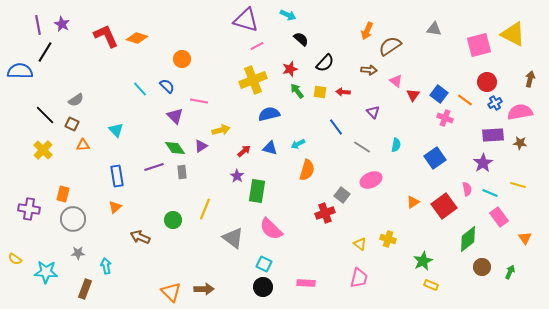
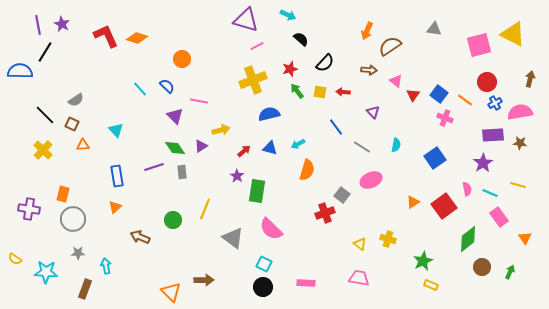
pink trapezoid at (359, 278): rotated 95 degrees counterclockwise
brown arrow at (204, 289): moved 9 px up
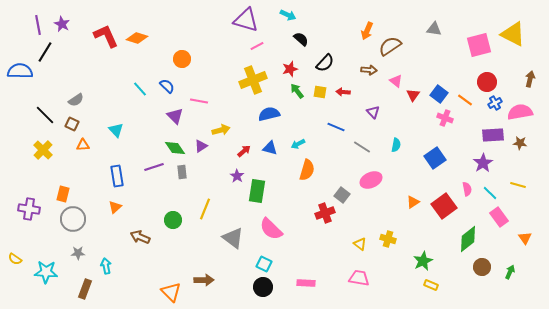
blue line at (336, 127): rotated 30 degrees counterclockwise
cyan line at (490, 193): rotated 21 degrees clockwise
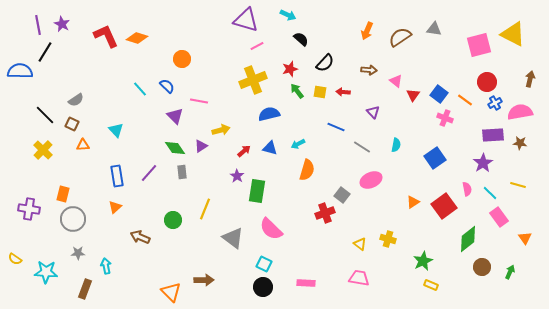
brown semicircle at (390, 46): moved 10 px right, 9 px up
purple line at (154, 167): moved 5 px left, 6 px down; rotated 30 degrees counterclockwise
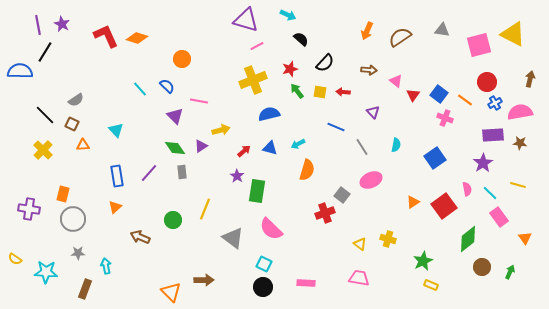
gray triangle at (434, 29): moved 8 px right, 1 px down
gray line at (362, 147): rotated 24 degrees clockwise
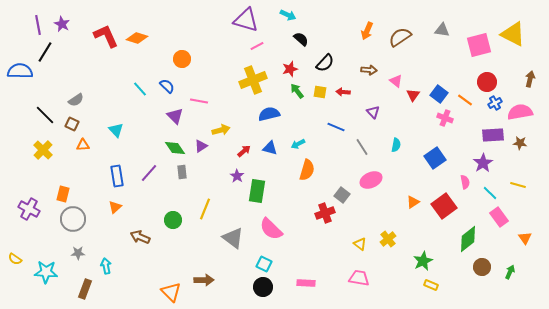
pink semicircle at (467, 189): moved 2 px left, 7 px up
purple cross at (29, 209): rotated 20 degrees clockwise
yellow cross at (388, 239): rotated 35 degrees clockwise
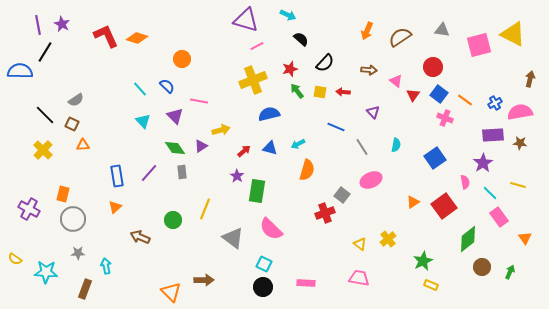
red circle at (487, 82): moved 54 px left, 15 px up
cyan triangle at (116, 130): moved 27 px right, 9 px up
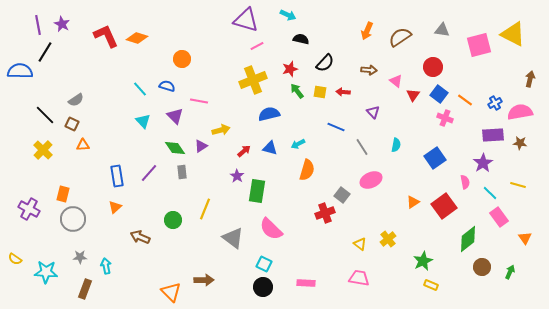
black semicircle at (301, 39): rotated 28 degrees counterclockwise
blue semicircle at (167, 86): rotated 28 degrees counterclockwise
gray star at (78, 253): moved 2 px right, 4 px down
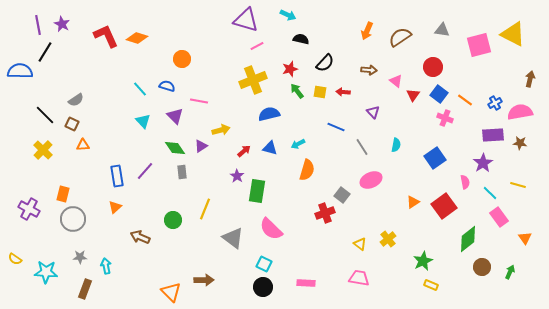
purple line at (149, 173): moved 4 px left, 2 px up
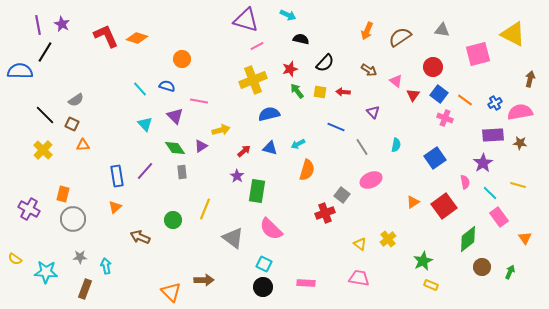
pink square at (479, 45): moved 1 px left, 9 px down
brown arrow at (369, 70): rotated 28 degrees clockwise
cyan triangle at (143, 121): moved 2 px right, 3 px down
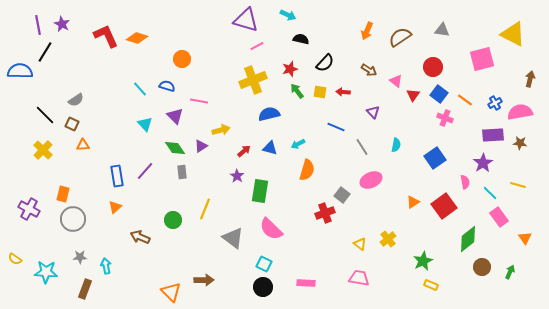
pink square at (478, 54): moved 4 px right, 5 px down
green rectangle at (257, 191): moved 3 px right
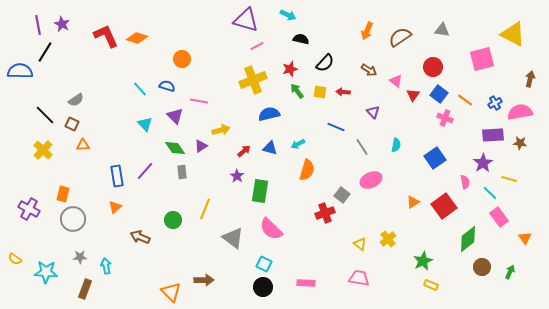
yellow line at (518, 185): moved 9 px left, 6 px up
